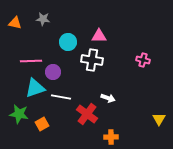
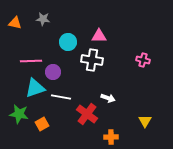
yellow triangle: moved 14 px left, 2 px down
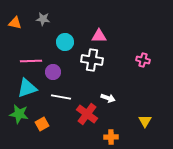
cyan circle: moved 3 px left
cyan triangle: moved 8 px left
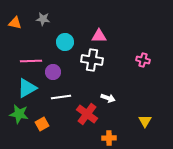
cyan triangle: rotated 10 degrees counterclockwise
white line: rotated 18 degrees counterclockwise
orange cross: moved 2 px left, 1 px down
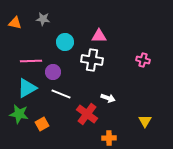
white line: moved 3 px up; rotated 30 degrees clockwise
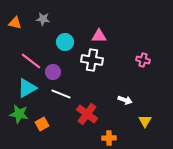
pink line: rotated 40 degrees clockwise
white arrow: moved 17 px right, 2 px down
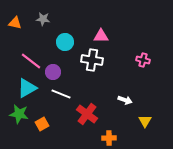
pink triangle: moved 2 px right
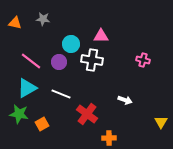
cyan circle: moved 6 px right, 2 px down
purple circle: moved 6 px right, 10 px up
yellow triangle: moved 16 px right, 1 px down
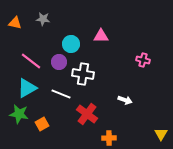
white cross: moved 9 px left, 14 px down
yellow triangle: moved 12 px down
